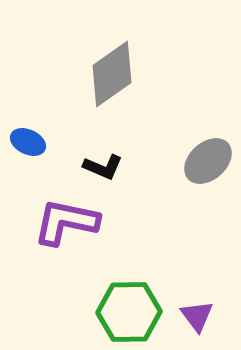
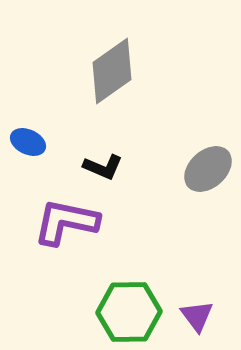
gray diamond: moved 3 px up
gray ellipse: moved 8 px down
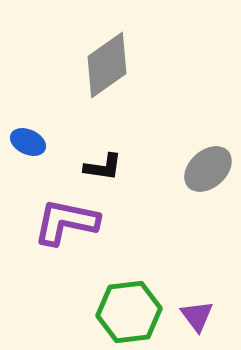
gray diamond: moved 5 px left, 6 px up
black L-shape: rotated 15 degrees counterclockwise
green hexagon: rotated 6 degrees counterclockwise
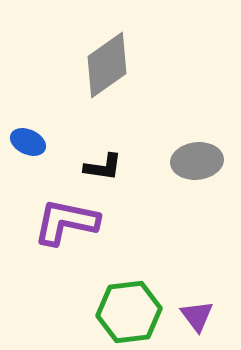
gray ellipse: moved 11 px left, 8 px up; rotated 36 degrees clockwise
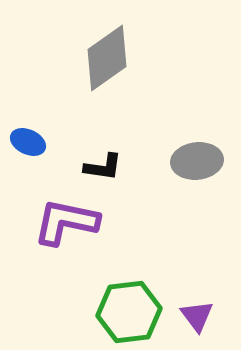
gray diamond: moved 7 px up
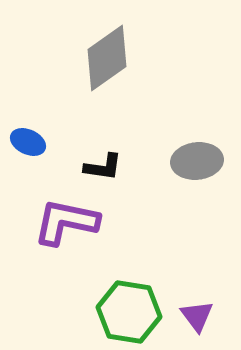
green hexagon: rotated 16 degrees clockwise
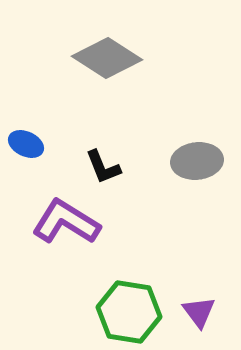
gray diamond: rotated 68 degrees clockwise
blue ellipse: moved 2 px left, 2 px down
black L-shape: rotated 60 degrees clockwise
purple L-shape: rotated 20 degrees clockwise
purple triangle: moved 2 px right, 4 px up
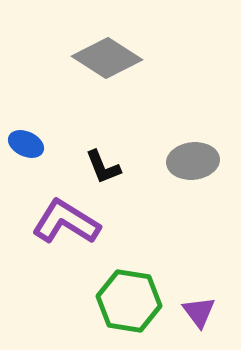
gray ellipse: moved 4 px left
green hexagon: moved 11 px up
